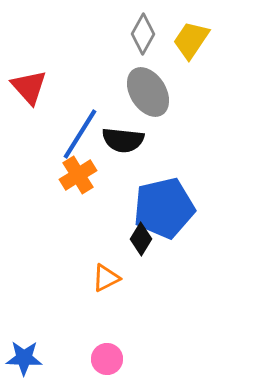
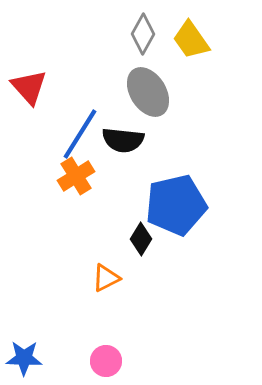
yellow trapezoid: rotated 69 degrees counterclockwise
orange cross: moved 2 px left, 1 px down
blue pentagon: moved 12 px right, 3 px up
pink circle: moved 1 px left, 2 px down
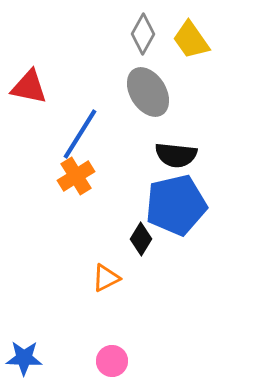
red triangle: rotated 36 degrees counterclockwise
black semicircle: moved 53 px right, 15 px down
pink circle: moved 6 px right
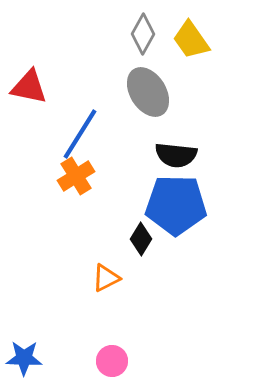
blue pentagon: rotated 14 degrees clockwise
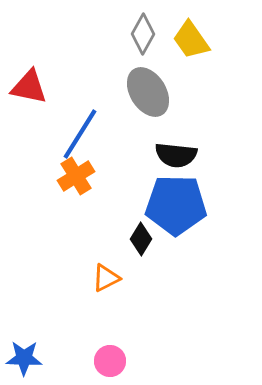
pink circle: moved 2 px left
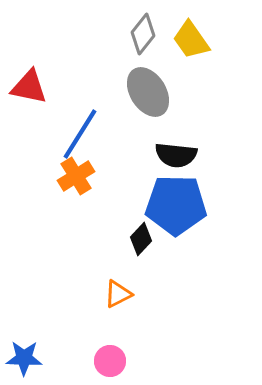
gray diamond: rotated 9 degrees clockwise
black diamond: rotated 12 degrees clockwise
orange triangle: moved 12 px right, 16 px down
